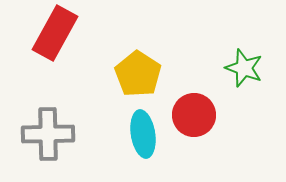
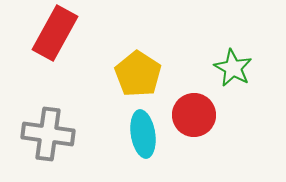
green star: moved 11 px left; rotated 9 degrees clockwise
gray cross: rotated 9 degrees clockwise
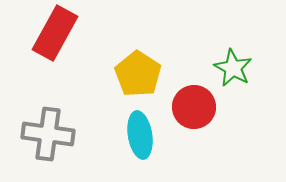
red circle: moved 8 px up
cyan ellipse: moved 3 px left, 1 px down
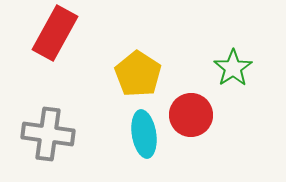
green star: rotated 9 degrees clockwise
red circle: moved 3 px left, 8 px down
cyan ellipse: moved 4 px right, 1 px up
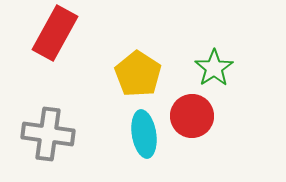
green star: moved 19 px left
red circle: moved 1 px right, 1 px down
